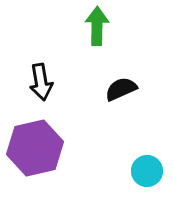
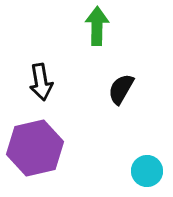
black semicircle: rotated 36 degrees counterclockwise
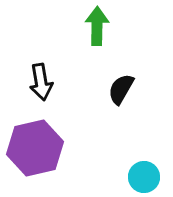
cyan circle: moved 3 px left, 6 px down
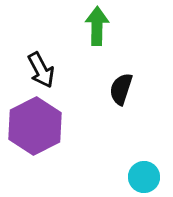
black arrow: moved 12 px up; rotated 18 degrees counterclockwise
black semicircle: rotated 12 degrees counterclockwise
purple hexagon: moved 22 px up; rotated 14 degrees counterclockwise
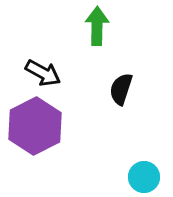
black arrow: moved 2 px right, 3 px down; rotated 33 degrees counterclockwise
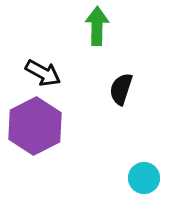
cyan circle: moved 1 px down
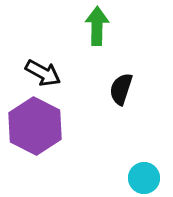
purple hexagon: rotated 6 degrees counterclockwise
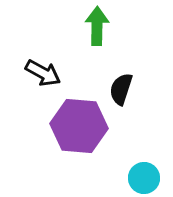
purple hexagon: moved 44 px right; rotated 22 degrees counterclockwise
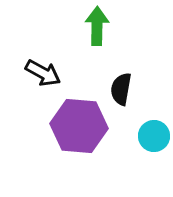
black semicircle: rotated 8 degrees counterclockwise
cyan circle: moved 10 px right, 42 px up
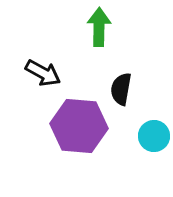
green arrow: moved 2 px right, 1 px down
